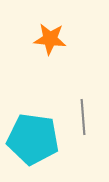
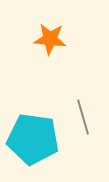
gray line: rotated 12 degrees counterclockwise
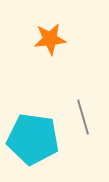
orange star: rotated 12 degrees counterclockwise
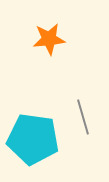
orange star: moved 1 px left
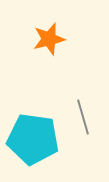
orange star: rotated 8 degrees counterclockwise
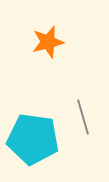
orange star: moved 1 px left, 3 px down
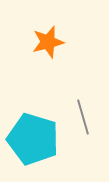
cyan pentagon: rotated 9 degrees clockwise
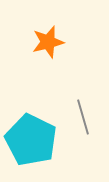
cyan pentagon: moved 2 px left, 1 px down; rotated 9 degrees clockwise
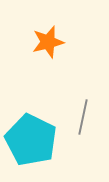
gray line: rotated 28 degrees clockwise
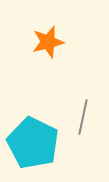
cyan pentagon: moved 2 px right, 3 px down
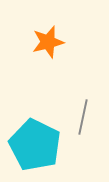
cyan pentagon: moved 2 px right, 2 px down
